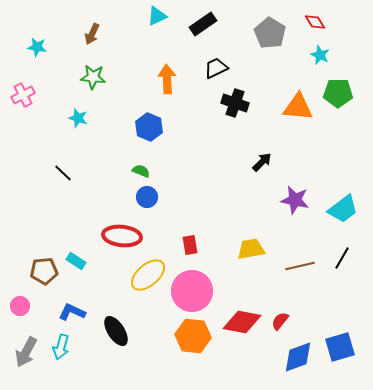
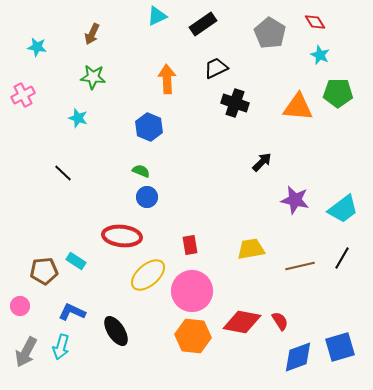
red semicircle at (280, 321): rotated 108 degrees clockwise
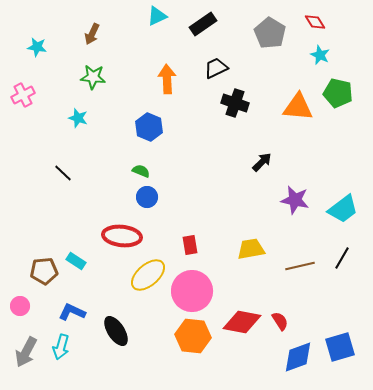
green pentagon at (338, 93): rotated 12 degrees clockwise
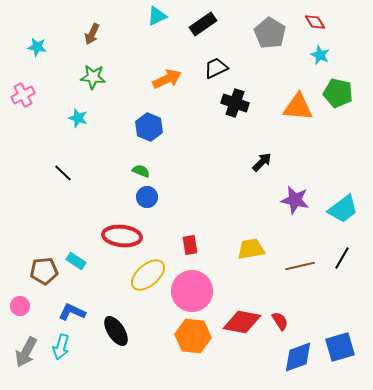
orange arrow at (167, 79): rotated 68 degrees clockwise
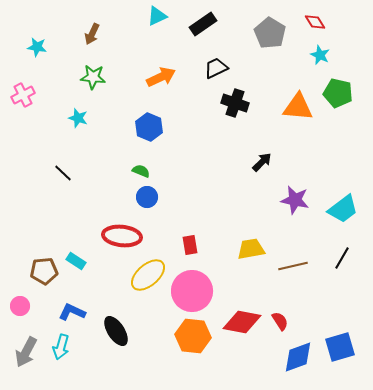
orange arrow at (167, 79): moved 6 px left, 2 px up
brown line at (300, 266): moved 7 px left
